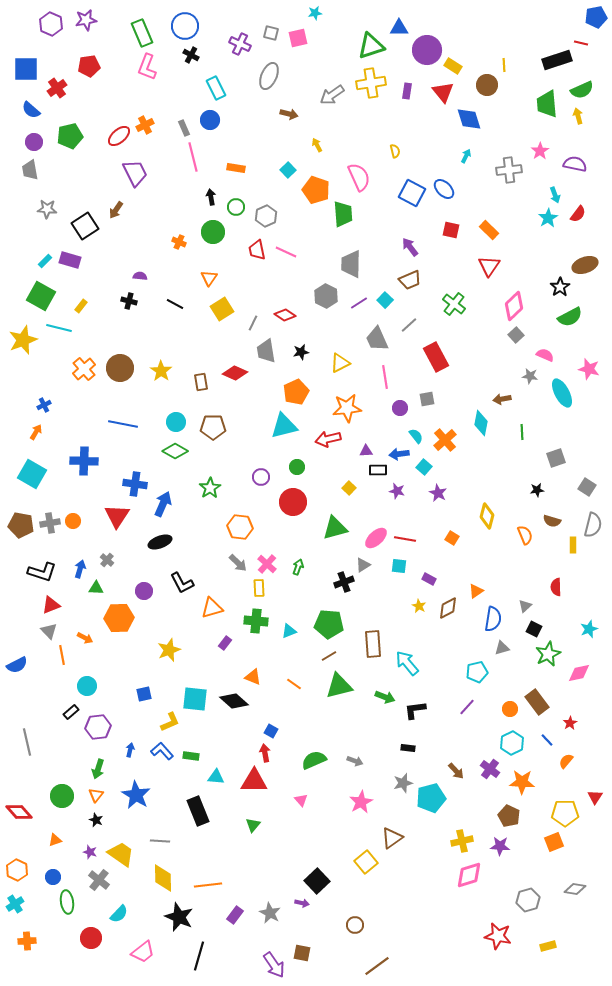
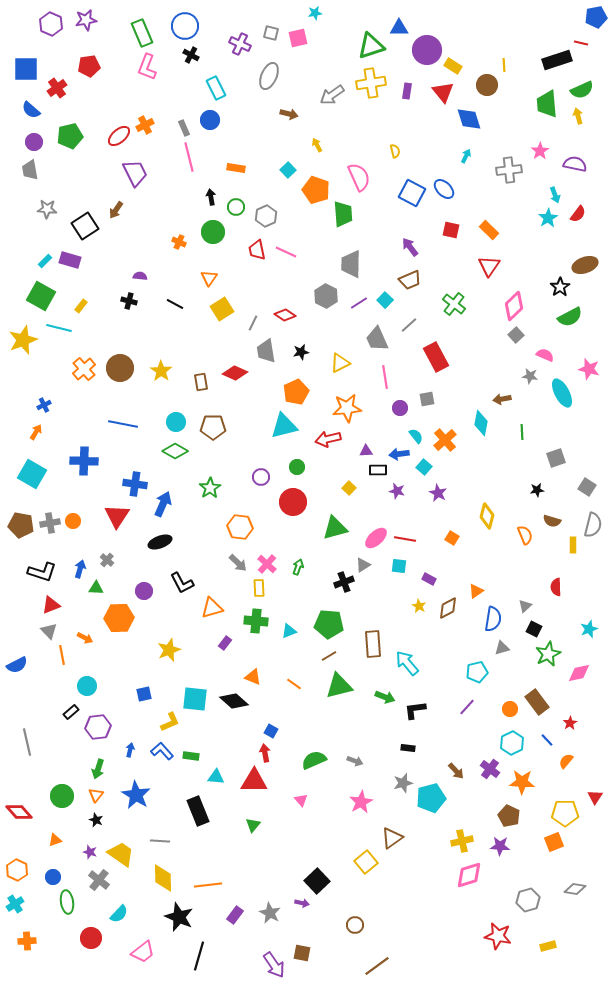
pink line at (193, 157): moved 4 px left
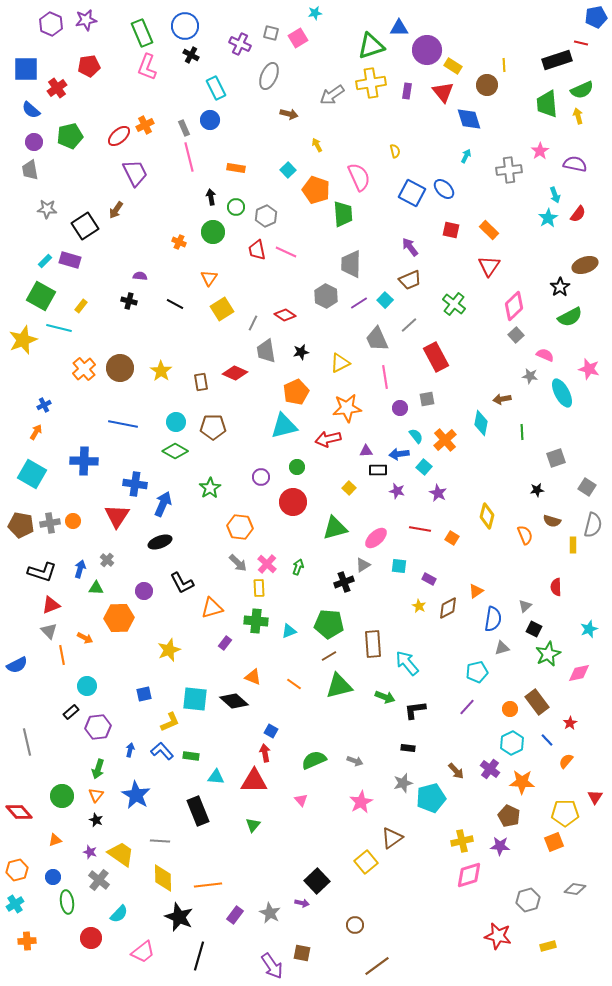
pink square at (298, 38): rotated 18 degrees counterclockwise
red line at (405, 539): moved 15 px right, 10 px up
orange hexagon at (17, 870): rotated 20 degrees clockwise
purple arrow at (274, 965): moved 2 px left, 1 px down
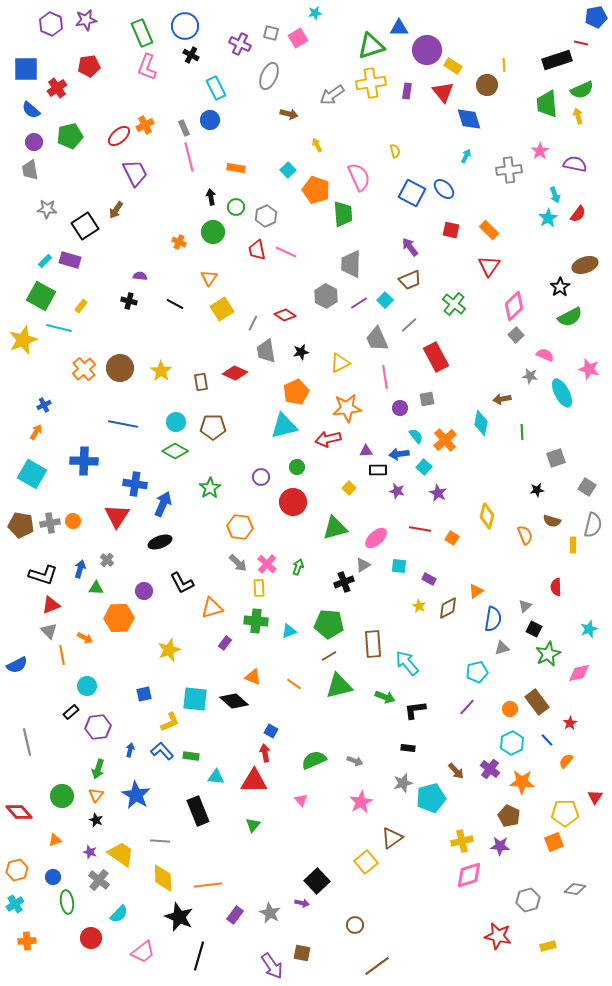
black L-shape at (42, 572): moved 1 px right, 3 px down
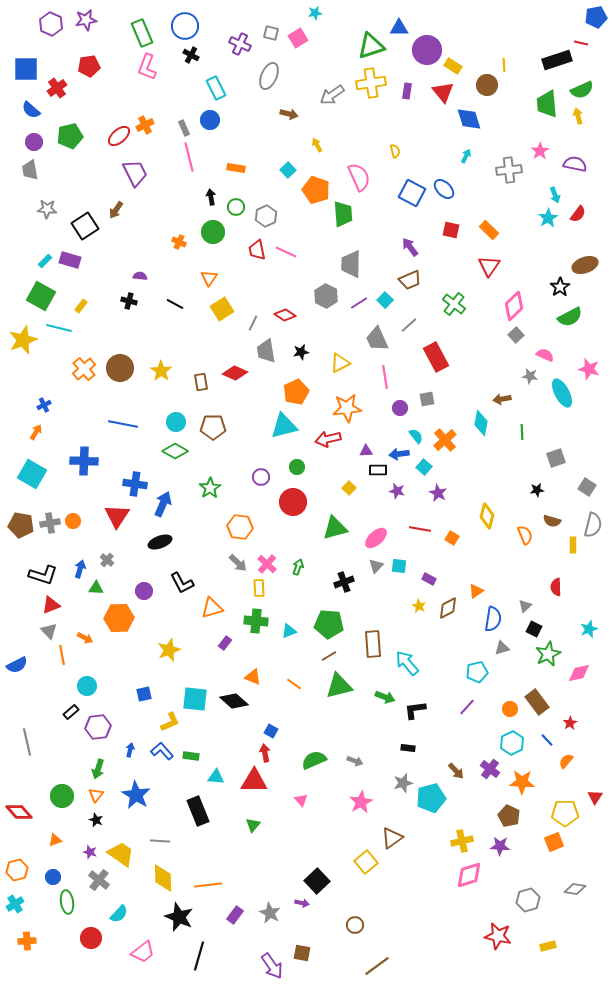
gray triangle at (363, 565): moved 13 px right, 1 px down; rotated 14 degrees counterclockwise
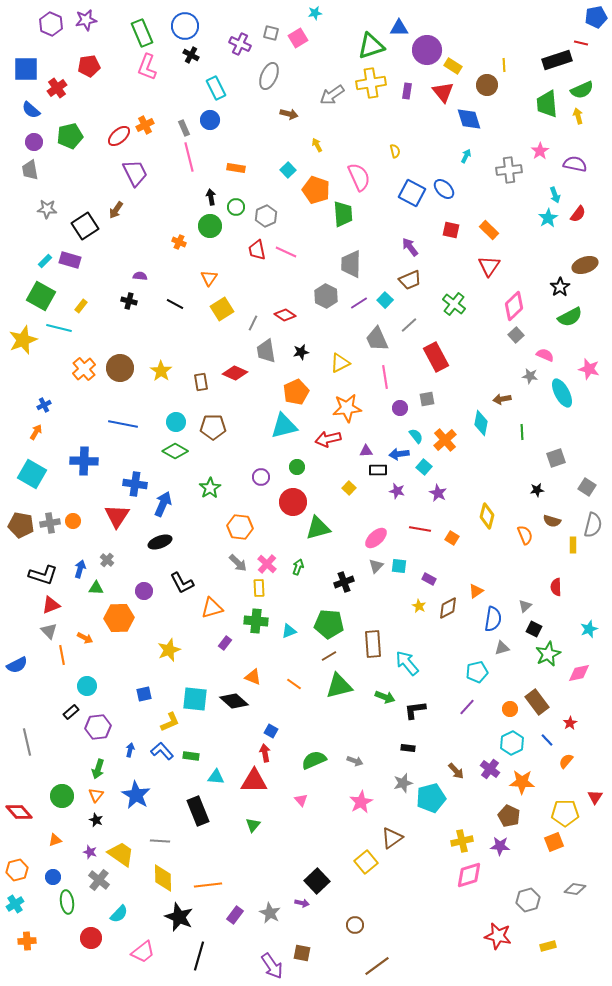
green circle at (213, 232): moved 3 px left, 6 px up
green triangle at (335, 528): moved 17 px left
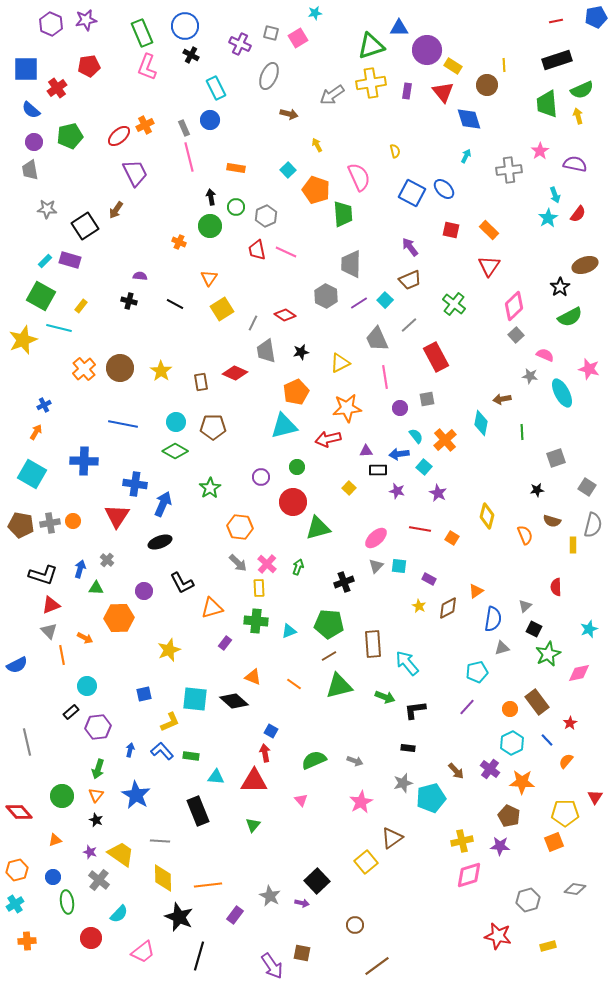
red line at (581, 43): moved 25 px left, 22 px up; rotated 24 degrees counterclockwise
gray star at (270, 913): moved 17 px up
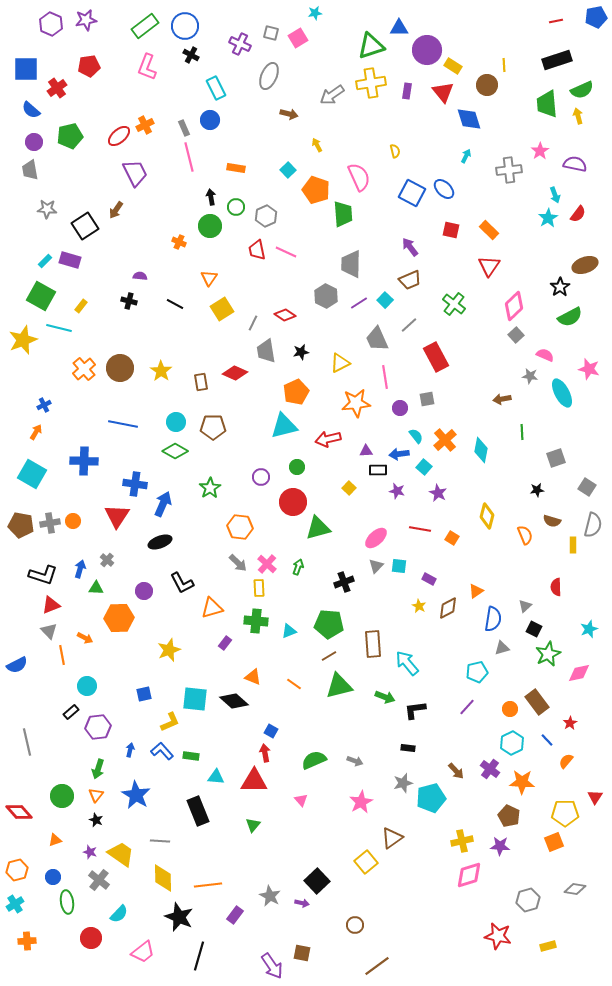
green rectangle at (142, 33): moved 3 px right, 7 px up; rotated 76 degrees clockwise
orange star at (347, 408): moved 9 px right, 5 px up
cyan diamond at (481, 423): moved 27 px down
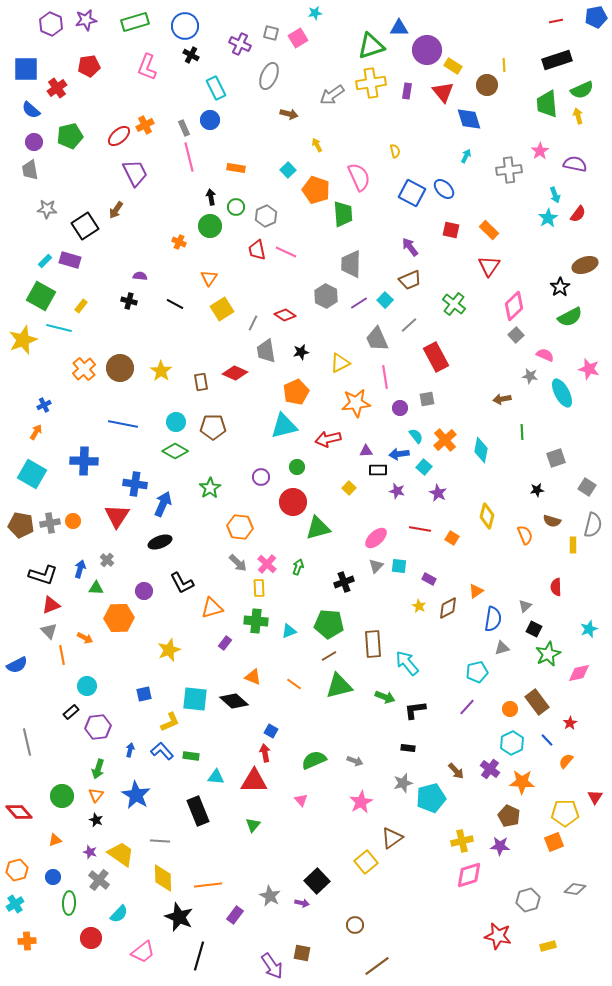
green rectangle at (145, 26): moved 10 px left, 4 px up; rotated 20 degrees clockwise
green ellipse at (67, 902): moved 2 px right, 1 px down; rotated 10 degrees clockwise
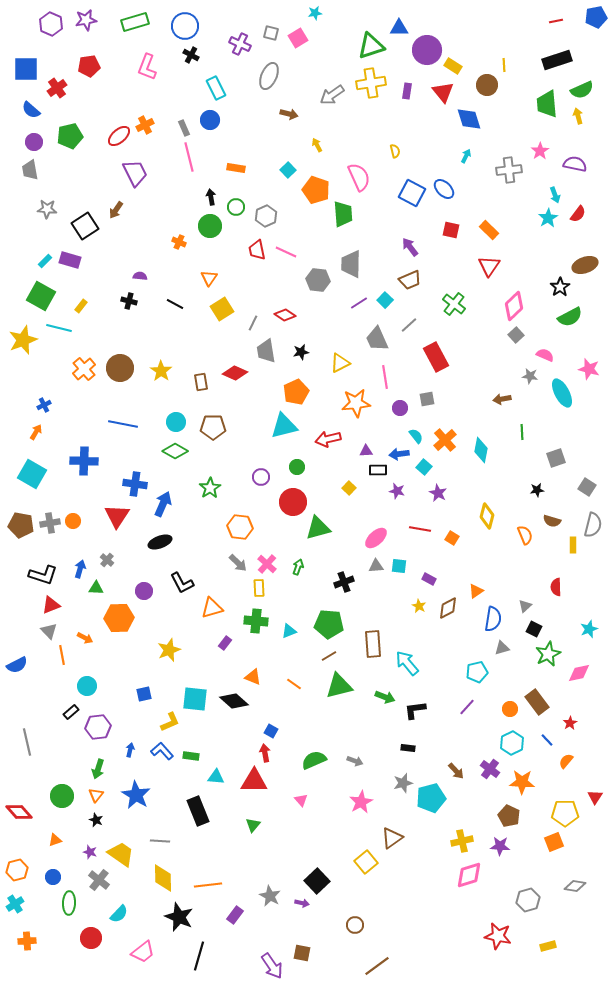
gray hexagon at (326, 296): moved 8 px left, 16 px up; rotated 20 degrees counterclockwise
gray triangle at (376, 566): rotated 42 degrees clockwise
gray diamond at (575, 889): moved 3 px up
